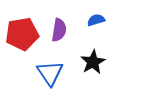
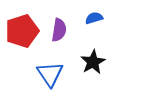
blue semicircle: moved 2 px left, 2 px up
red pentagon: moved 3 px up; rotated 8 degrees counterclockwise
blue triangle: moved 1 px down
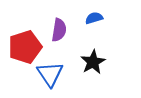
red pentagon: moved 3 px right, 16 px down
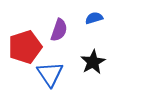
purple semicircle: rotated 10 degrees clockwise
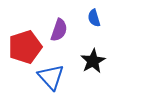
blue semicircle: rotated 90 degrees counterclockwise
black star: moved 1 px up
blue triangle: moved 1 px right, 3 px down; rotated 8 degrees counterclockwise
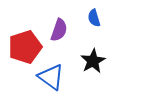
blue triangle: rotated 12 degrees counterclockwise
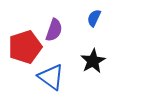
blue semicircle: rotated 42 degrees clockwise
purple semicircle: moved 5 px left
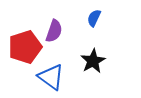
purple semicircle: moved 1 px down
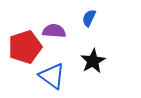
blue semicircle: moved 5 px left
purple semicircle: rotated 105 degrees counterclockwise
blue triangle: moved 1 px right, 1 px up
